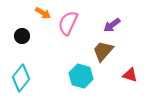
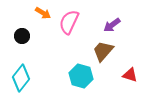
pink semicircle: moved 1 px right, 1 px up
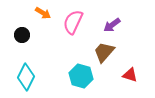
pink semicircle: moved 4 px right
black circle: moved 1 px up
brown trapezoid: moved 1 px right, 1 px down
cyan diamond: moved 5 px right, 1 px up; rotated 12 degrees counterclockwise
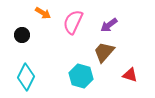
purple arrow: moved 3 px left
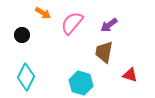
pink semicircle: moved 1 px left, 1 px down; rotated 15 degrees clockwise
brown trapezoid: rotated 30 degrees counterclockwise
cyan hexagon: moved 7 px down
